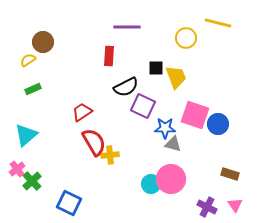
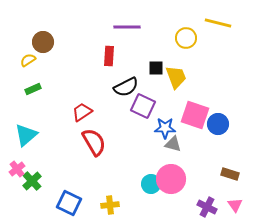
yellow cross: moved 50 px down
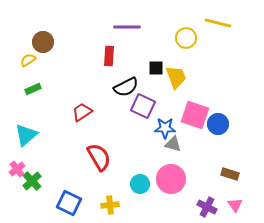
red semicircle: moved 5 px right, 15 px down
cyan circle: moved 11 px left
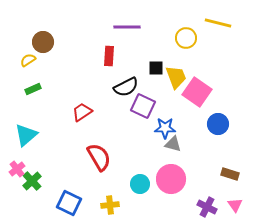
pink square: moved 2 px right, 23 px up; rotated 16 degrees clockwise
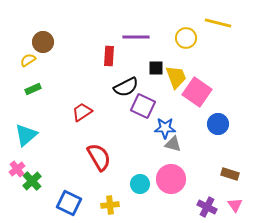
purple line: moved 9 px right, 10 px down
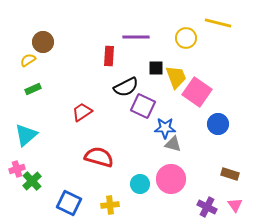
red semicircle: rotated 44 degrees counterclockwise
pink cross: rotated 21 degrees clockwise
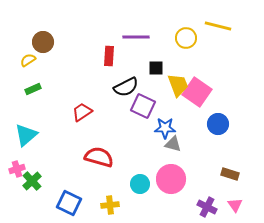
yellow line: moved 3 px down
yellow trapezoid: moved 2 px right, 8 px down
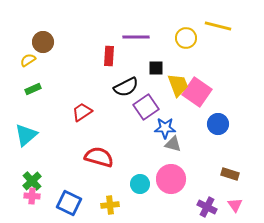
purple square: moved 3 px right, 1 px down; rotated 30 degrees clockwise
pink cross: moved 15 px right, 27 px down; rotated 21 degrees clockwise
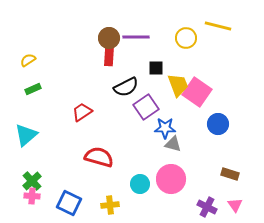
brown circle: moved 66 px right, 4 px up
